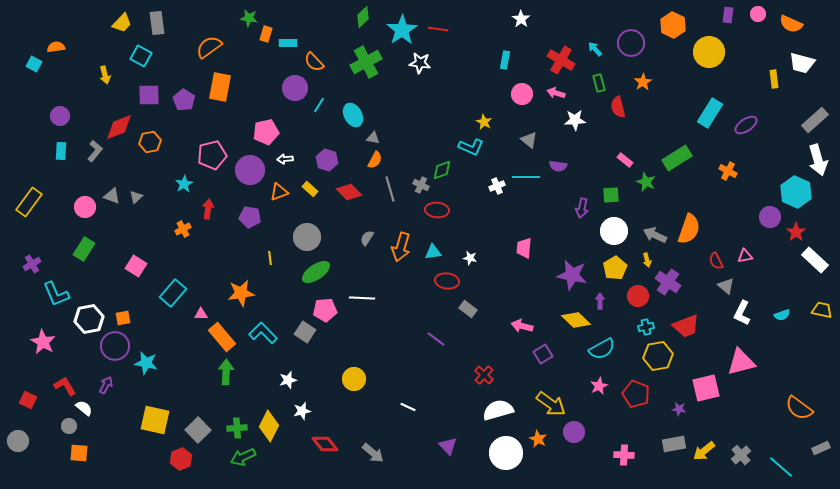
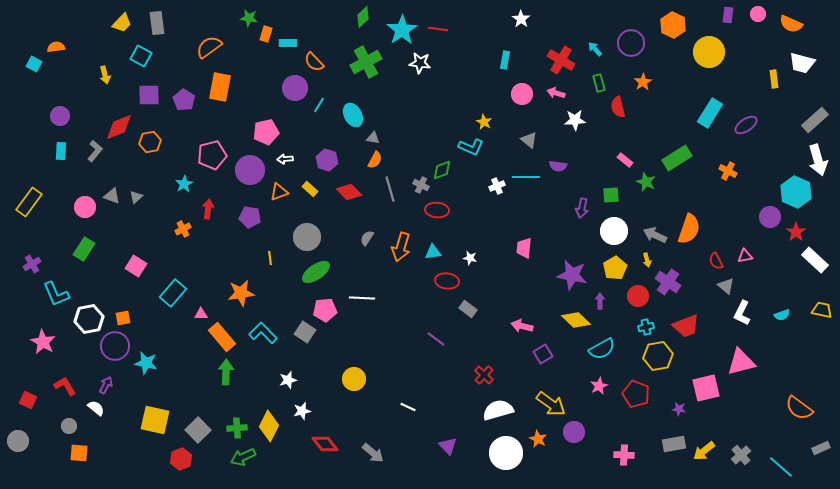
white semicircle at (84, 408): moved 12 px right
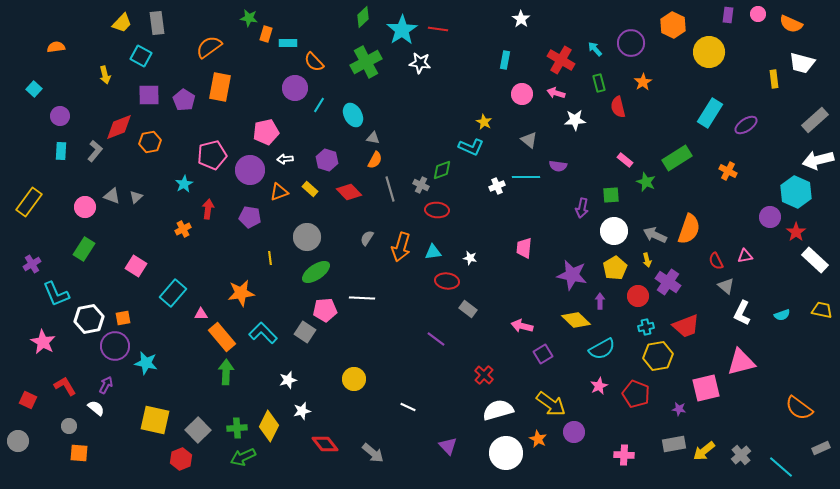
cyan square at (34, 64): moved 25 px down; rotated 14 degrees clockwise
white arrow at (818, 160): rotated 92 degrees clockwise
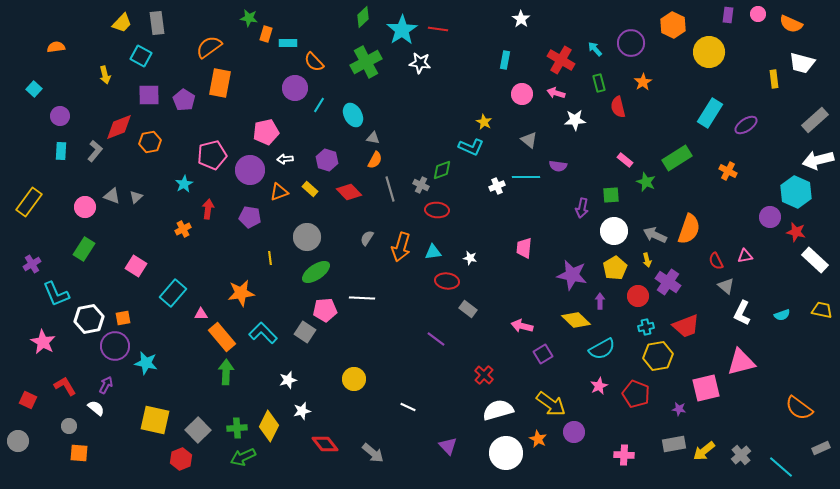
orange rectangle at (220, 87): moved 4 px up
red star at (796, 232): rotated 24 degrees counterclockwise
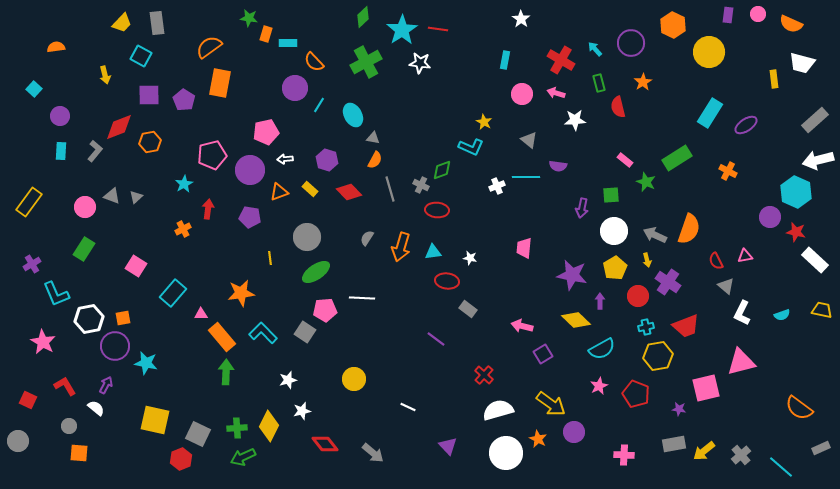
gray square at (198, 430): moved 4 px down; rotated 20 degrees counterclockwise
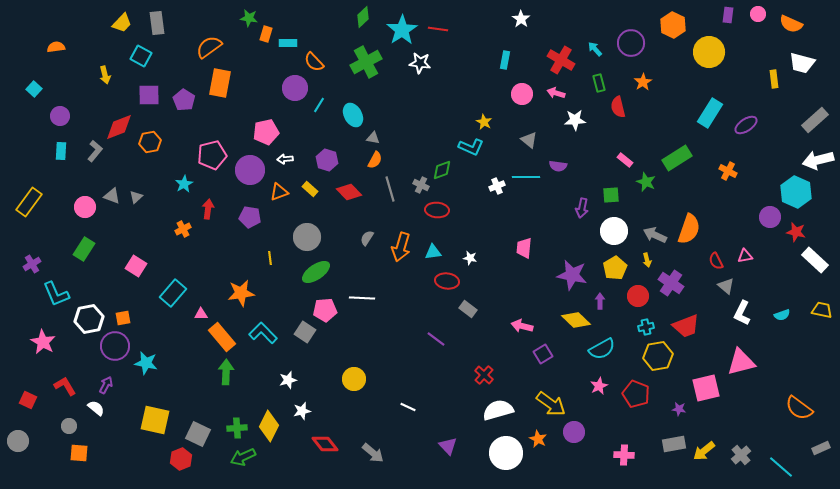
purple cross at (668, 282): moved 3 px right, 1 px down
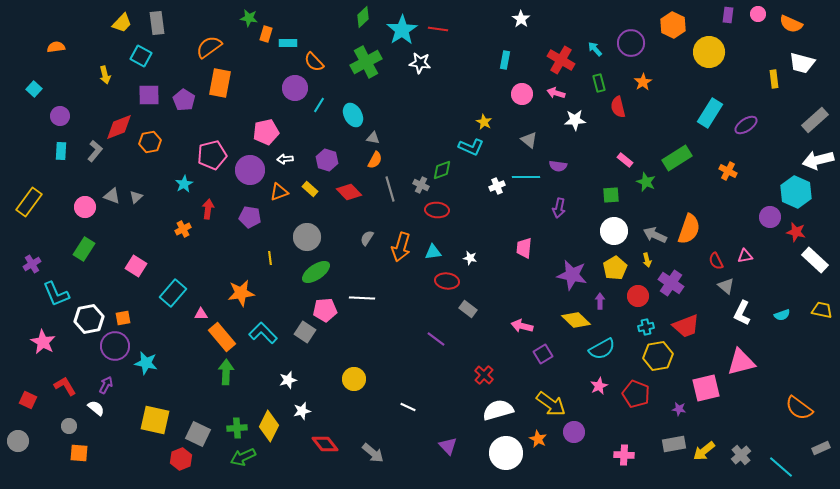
purple arrow at (582, 208): moved 23 px left
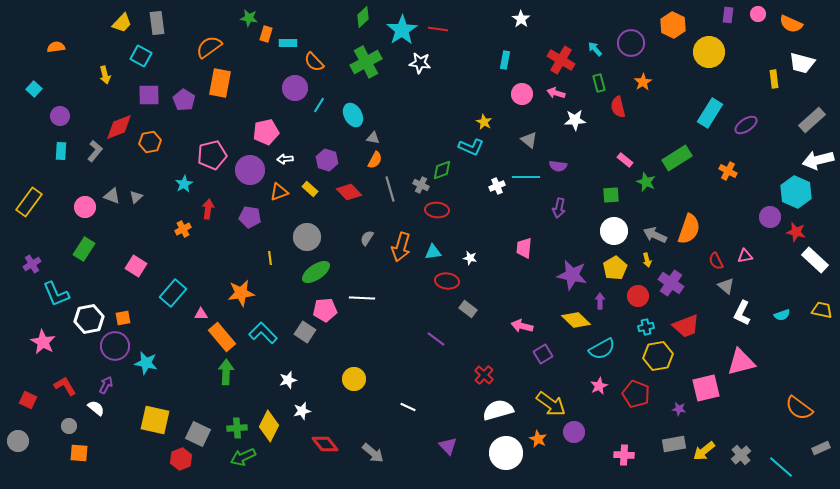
gray rectangle at (815, 120): moved 3 px left
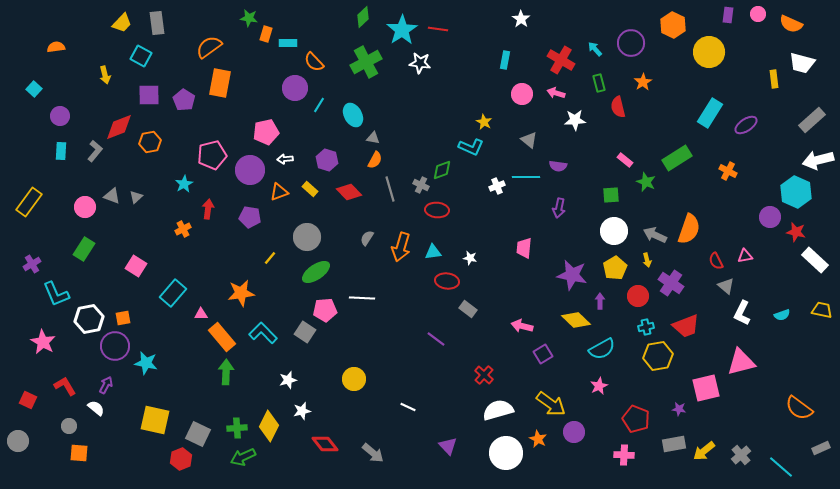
yellow line at (270, 258): rotated 48 degrees clockwise
red pentagon at (636, 394): moved 25 px down
